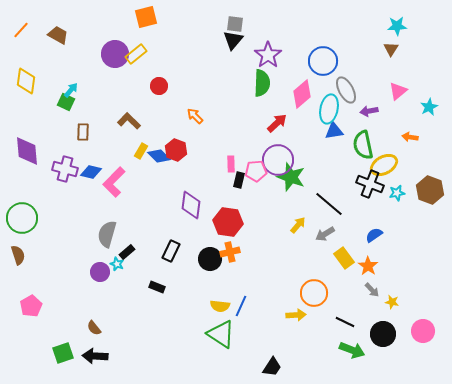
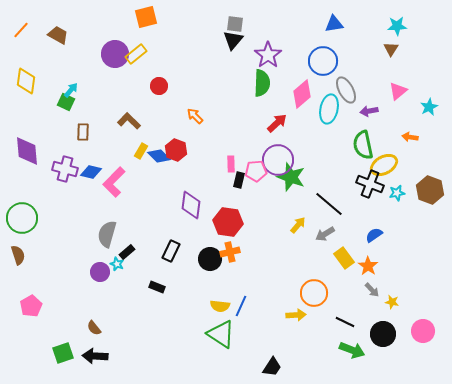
blue triangle at (334, 131): moved 107 px up
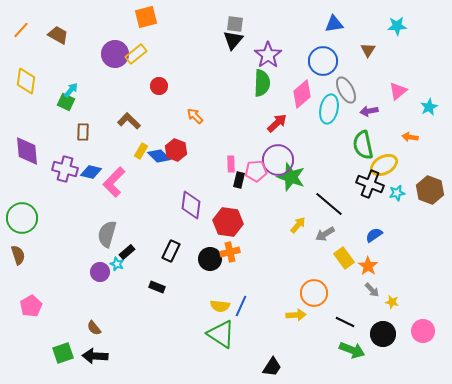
brown triangle at (391, 49): moved 23 px left, 1 px down
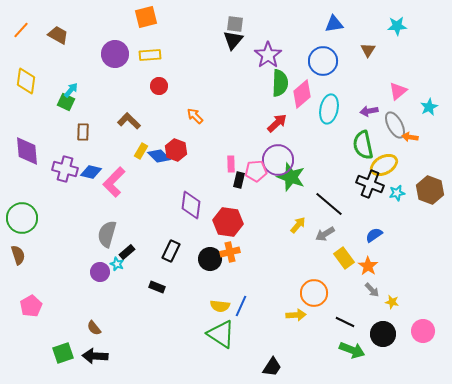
yellow rectangle at (136, 54): moved 14 px right, 1 px down; rotated 35 degrees clockwise
green semicircle at (262, 83): moved 18 px right
gray ellipse at (346, 90): moved 49 px right, 35 px down
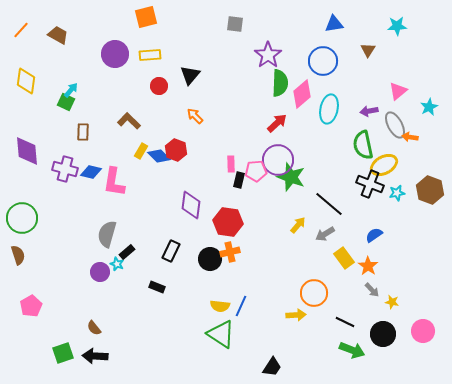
black triangle at (233, 40): moved 43 px left, 35 px down
pink L-shape at (114, 182): rotated 36 degrees counterclockwise
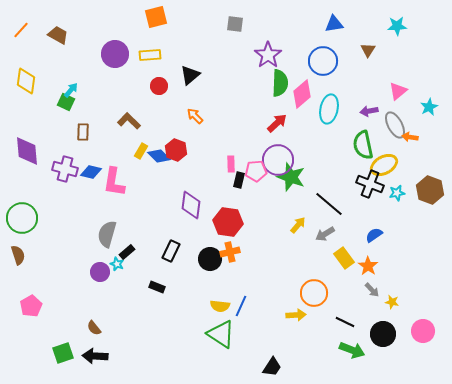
orange square at (146, 17): moved 10 px right
black triangle at (190, 75): rotated 10 degrees clockwise
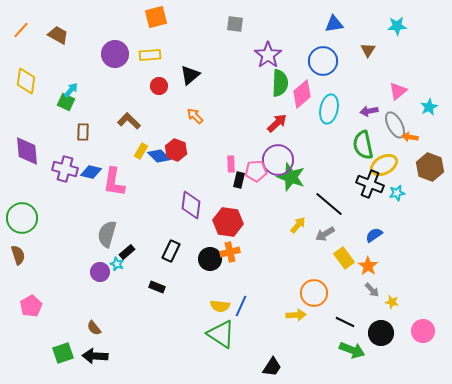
brown hexagon at (430, 190): moved 23 px up
black circle at (383, 334): moved 2 px left, 1 px up
